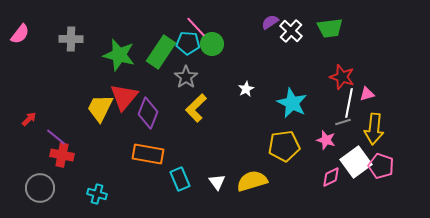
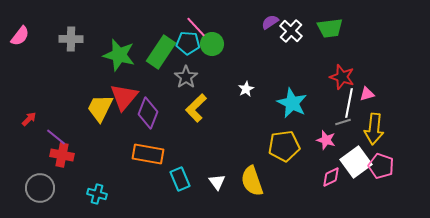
pink semicircle: moved 2 px down
yellow semicircle: rotated 92 degrees counterclockwise
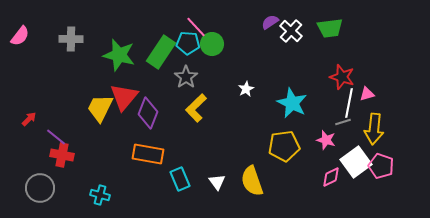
cyan cross: moved 3 px right, 1 px down
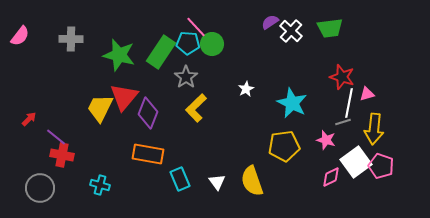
cyan cross: moved 10 px up
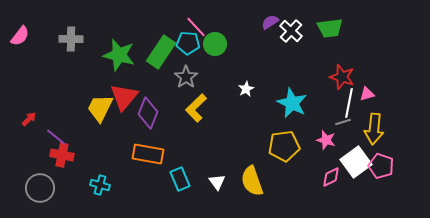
green circle: moved 3 px right
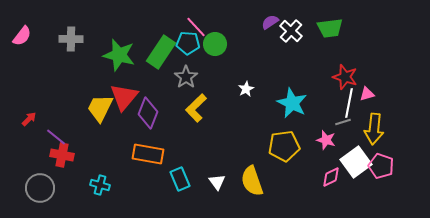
pink semicircle: moved 2 px right
red star: moved 3 px right
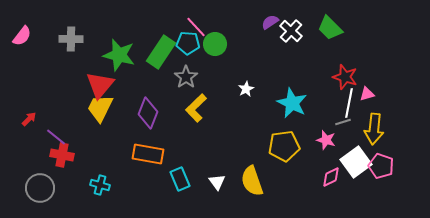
green trapezoid: rotated 52 degrees clockwise
red triangle: moved 24 px left, 12 px up
